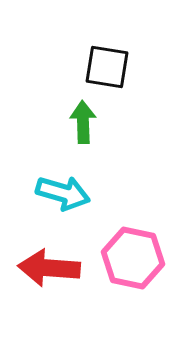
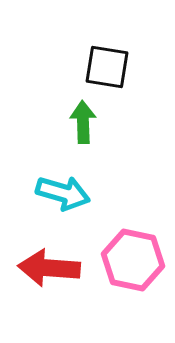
pink hexagon: moved 2 px down
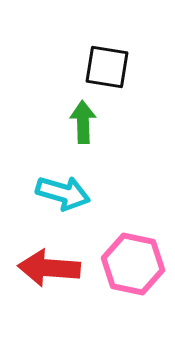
pink hexagon: moved 4 px down
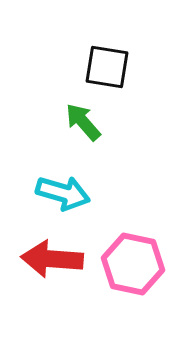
green arrow: rotated 39 degrees counterclockwise
red arrow: moved 3 px right, 9 px up
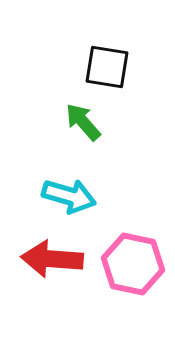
cyan arrow: moved 6 px right, 3 px down
